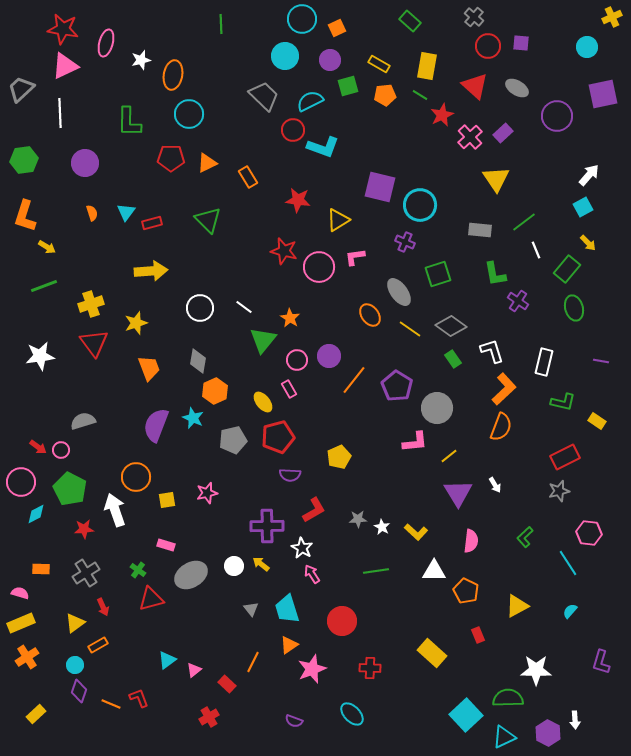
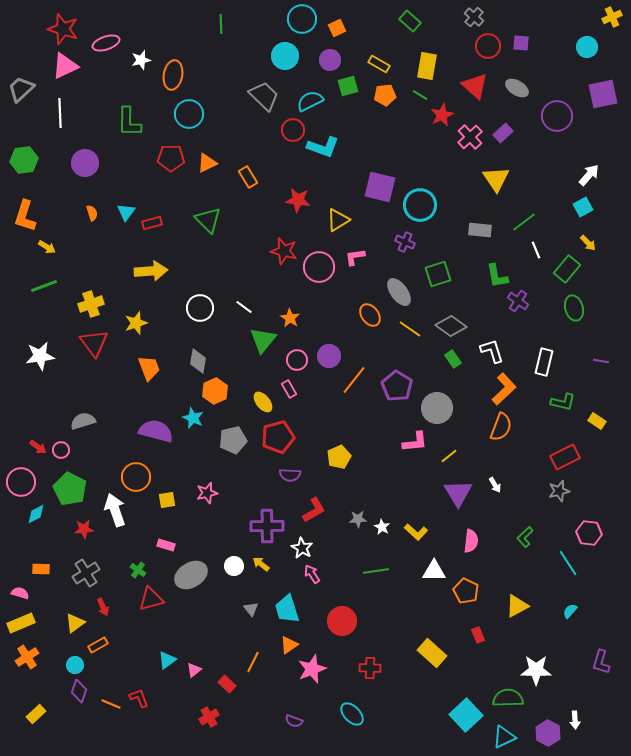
red star at (63, 29): rotated 8 degrees clockwise
pink ellipse at (106, 43): rotated 56 degrees clockwise
green L-shape at (495, 274): moved 2 px right, 2 px down
purple semicircle at (156, 425): moved 6 px down; rotated 84 degrees clockwise
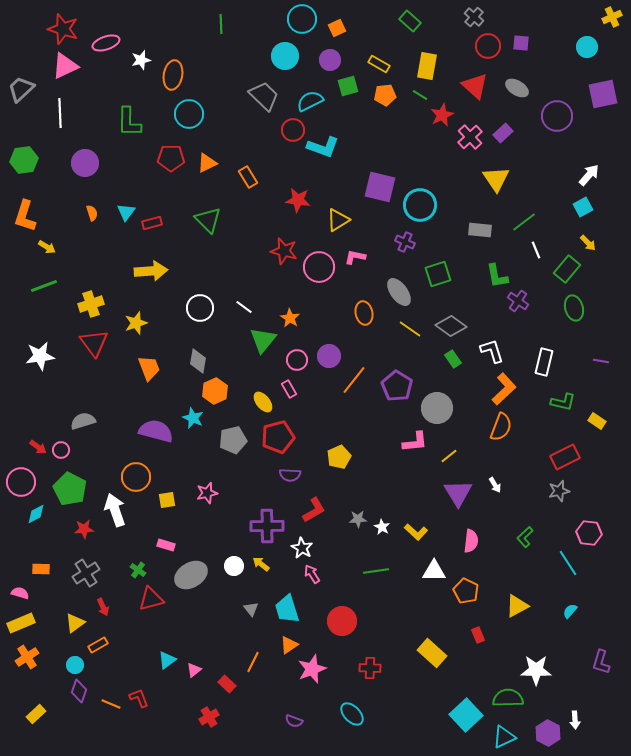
pink L-shape at (355, 257): rotated 20 degrees clockwise
orange ellipse at (370, 315): moved 6 px left, 2 px up; rotated 25 degrees clockwise
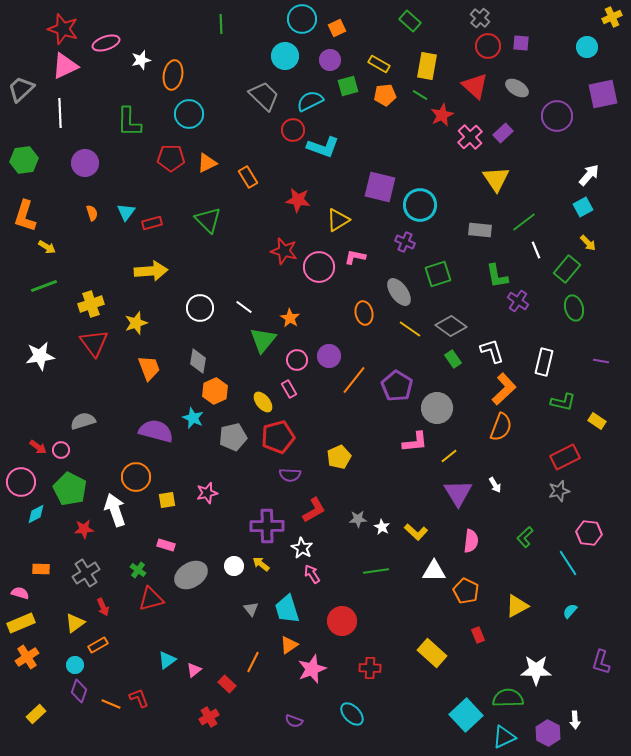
gray cross at (474, 17): moved 6 px right, 1 px down
gray pentagon at (233, 440): moved 3 px up
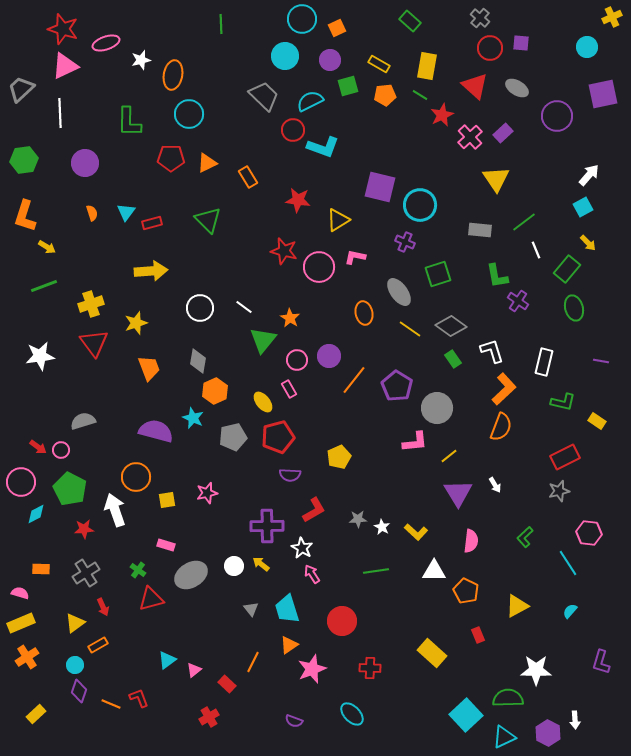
red circle at (488, 46): moved 2 px right, 2 px down
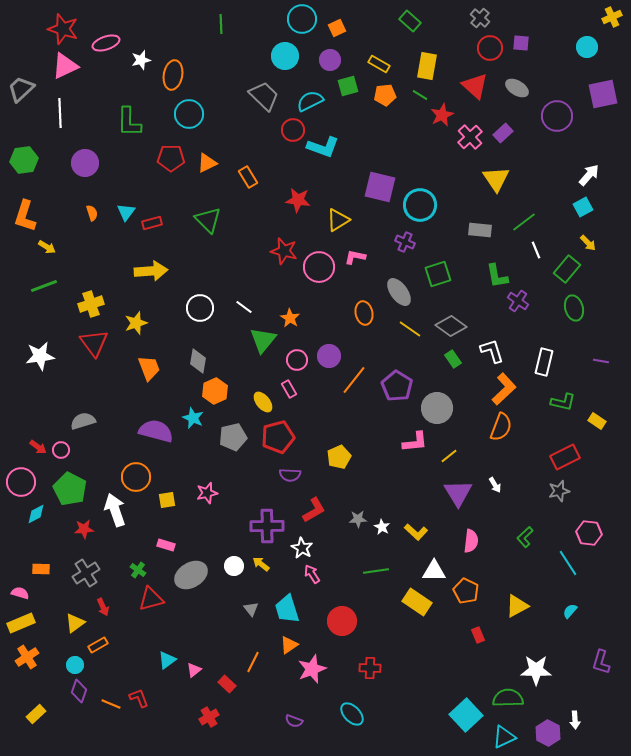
yellow rectangle at (432, 653): moved 15 px left, 51 px up; rotated 8 degrees counterclockwise
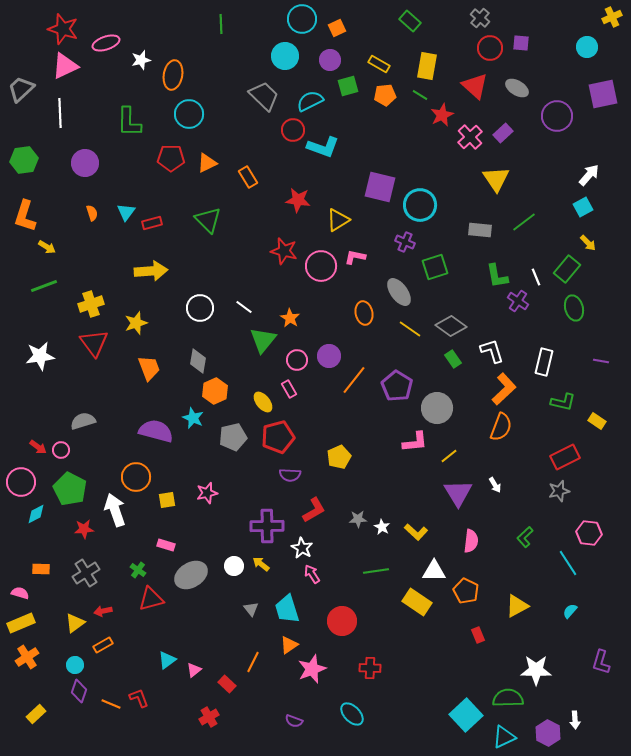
white line at (536, 250): moved 27 px down
pink circle at (319, 267): moved 2 px right, 1 px up
green square at (438, 274): moved 3 px left, 7 px up
red arrow at (103, 607): moved 4 px down; rotated 102 degrees clockwise
orange rectangle at (98, 645): moved 5 px right
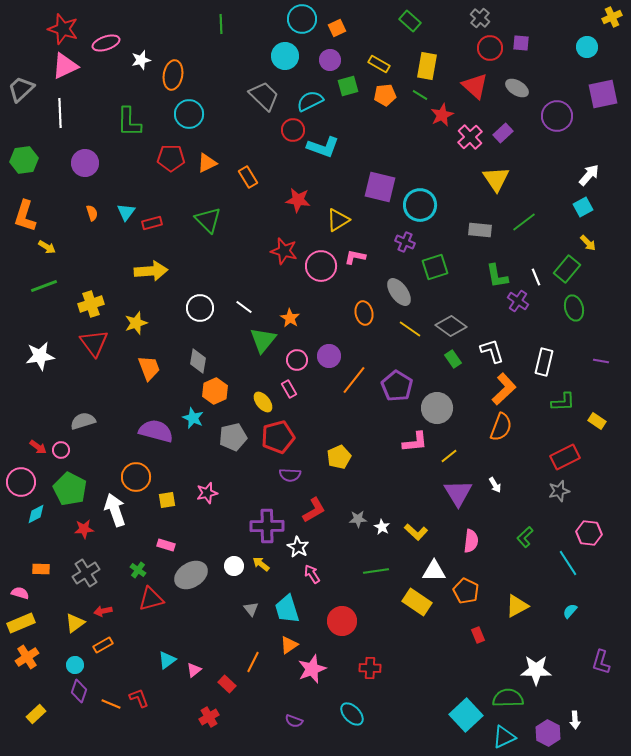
green L-shape at (563, 402): rotated 15 degrees counterclockwise
white star at (302, 548): moved 4 px left, 1 px up
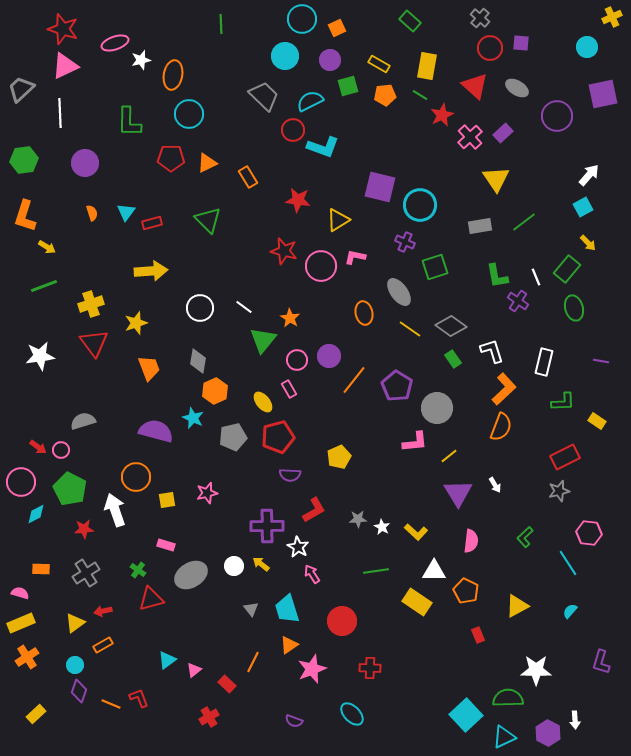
pink ellipse at (106, 43): moved 9 px right
gray rectangle at (480, 230): moved 4 px up; rotated 15 degrees counterclockwise
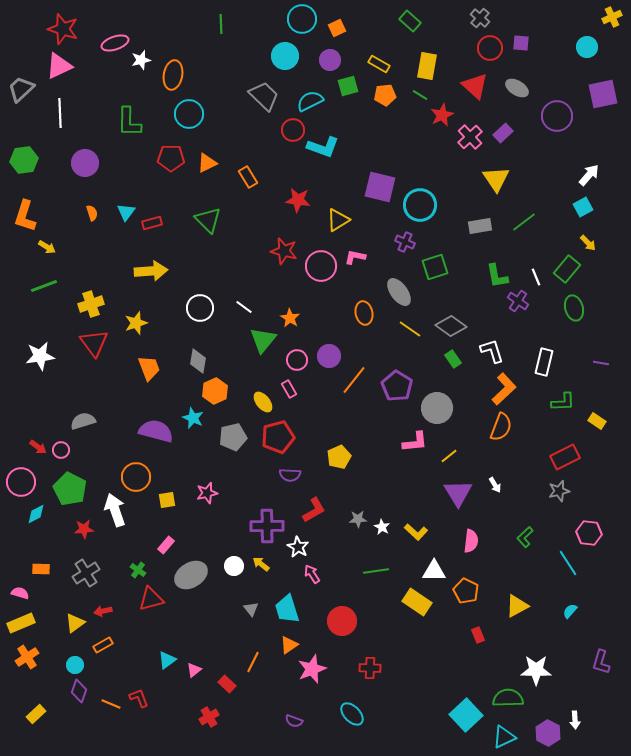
pink triangle at (65, 66): moved 6 px left
purple line at (601, 361): moved 2 px down
pink rectangle at (166, 545): rotated 66 degrees counterclockwise
